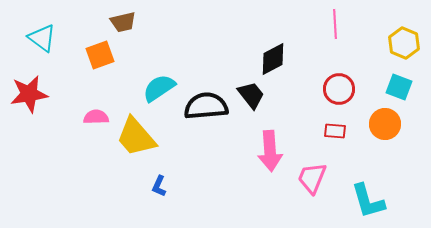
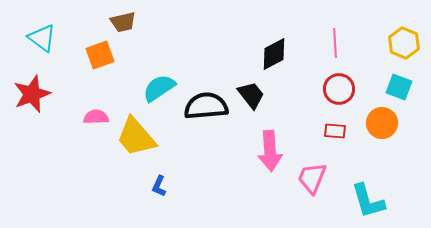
pink line: moved 19 px down
black diamond: moved 1 px right, 5 px up
red star: moved 3 px right; rotated 12 degrees counterclockwise
orange circle: moved 3 px left, 1 px up
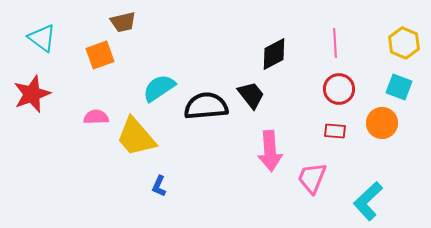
cyan L-shape: rotated 63 degrees clockwise
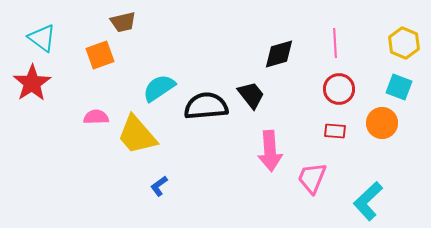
black diamond: moved 5 px right; rotated 12 degrees clockwise
red star: moved 11 px up; rotated 12 degrees counterclockwise
yellow trapezoid: moved 1 px right, 2 px up
blue L-shape: rotated 30 degrees clockwise
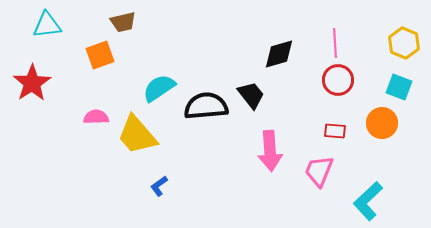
cyan triangle: moved 5 px right, 13 px up; rotated 44 degrees counterclockwise
red circle: moved 1 px left, 9 px up
pink trapezoid: moved 7 px right, 7 px up
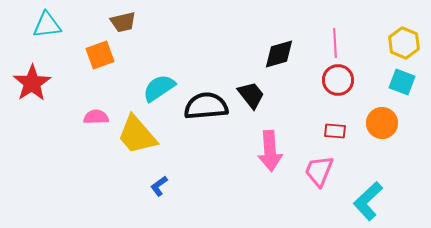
cyan square: moved 3 px right, 5 px up
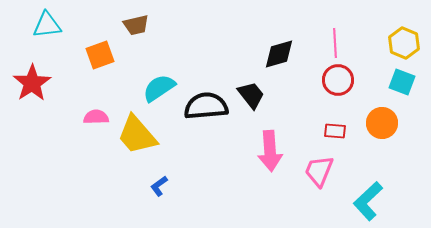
brown trapezoid: moved 13 px right, 3 px down
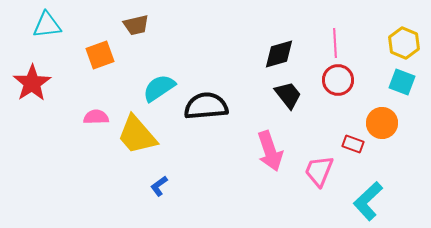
black trapezoid: moved 37 px right
red rectangle: moved 18 px right, 13 px down; rotated 15 degrees clockwise
pink arrow: rotated 15 degrees counterclockwise
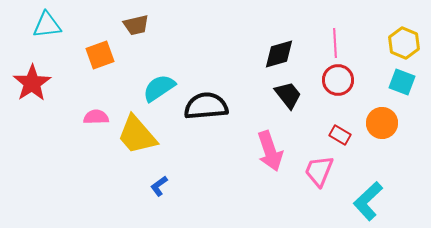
red rectangle: moved 13 px left, 9 px up; rotated 10 degrees clockwise
